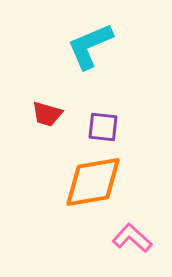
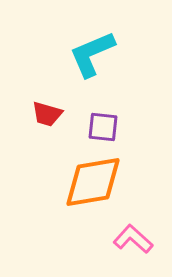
cyan L-shape: moved 2 px right, 8 px down
pink L-shape: moved 1 px right, 1 px down
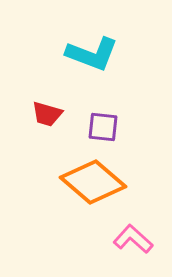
cyan L-shape: rotated 136 degrees counterclockwise
orange diamond: rotated 50 degrees clockwise
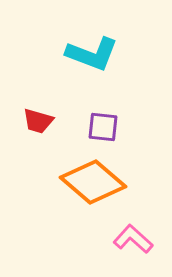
red trapezoid: moved 9 px left, 7 px down
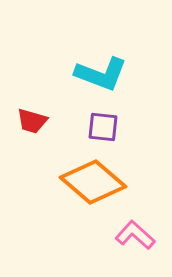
cyan L-shape: moved 9 px right, 20 px down
red trapezoid: moved 6 px left
pink L-shape: moved 2 px right, 4 px up
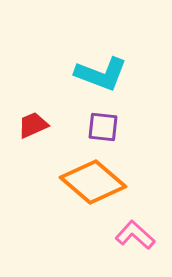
red trapezoid: moved 1 px right, 4 px down; rotated 140 degrees clockwise
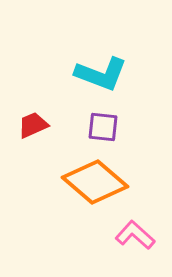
orange diamond: moved 2 px right
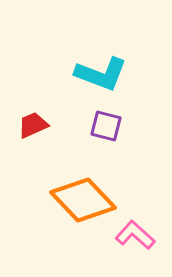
purple square: moved 3 px right, 1 px up; rotated 8 degrees clockwise
orange diamond: moved 12 px left, 18 px down; rotated 6 degrees clockwise
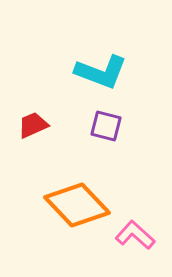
cyan L-shape: moved 2 px up
orange diamond: moved 6 px left, 5 px down
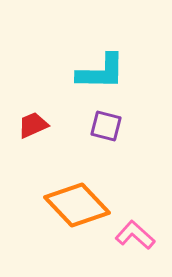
cyan L-shape: rotated 20 degrees counterclockwise
